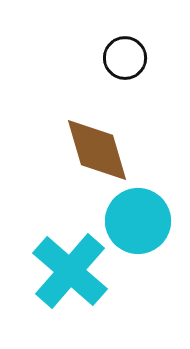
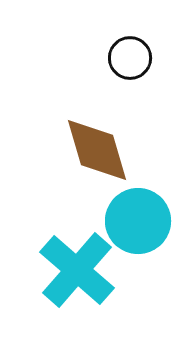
black circle: moved 5 px right
cyan cross: moved 7 px right, 1 px up
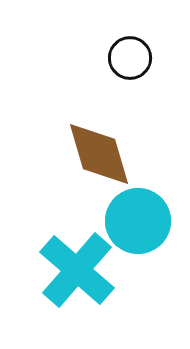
brown diamond: moved 2 px right, 4 px down
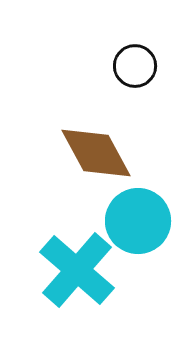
black circle: moved 5 px right, 8 px down
brown diamond: moved 3 px left, 1 px up; rotated 12 degrees counterclockwise
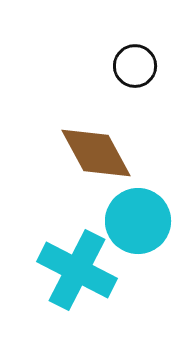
cyan cross: rotated 14 degrees counterclockwise
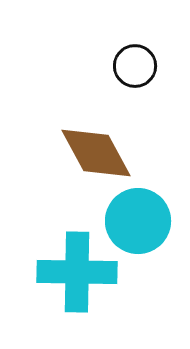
cyan cross: moved 2 px down; rotated 26 degrees counterclockwise
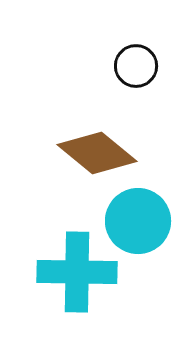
black circle: moved 1 px right
brown diamond: moved 1 px right; rotated 22 degrees counterclockwise
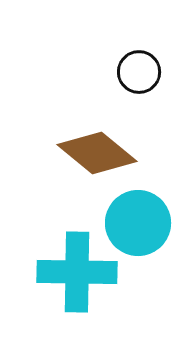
black circle: moved 3 px right, 6 px down
cyan circle: moved 2 px down
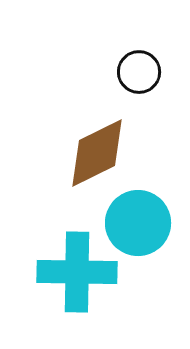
brown diamond: rotated 66 degrees counterclockwise
